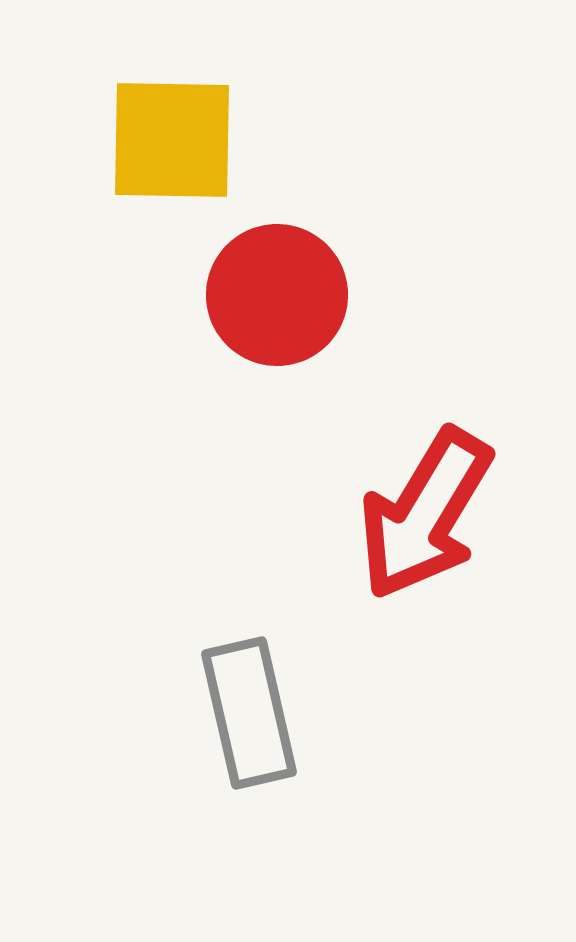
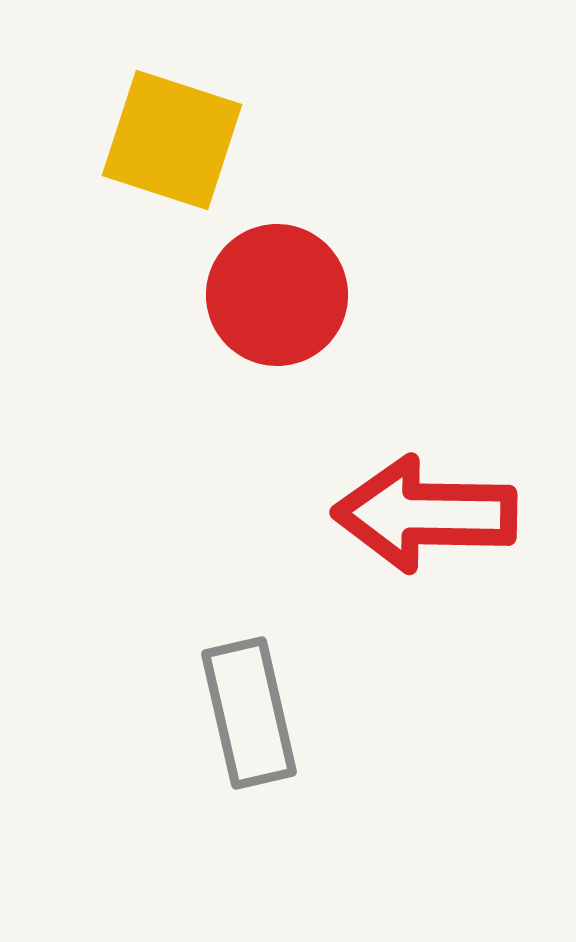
yellow square: rotated 17 degrees clockwise
red arrow: rotated 60 degrees clockwise
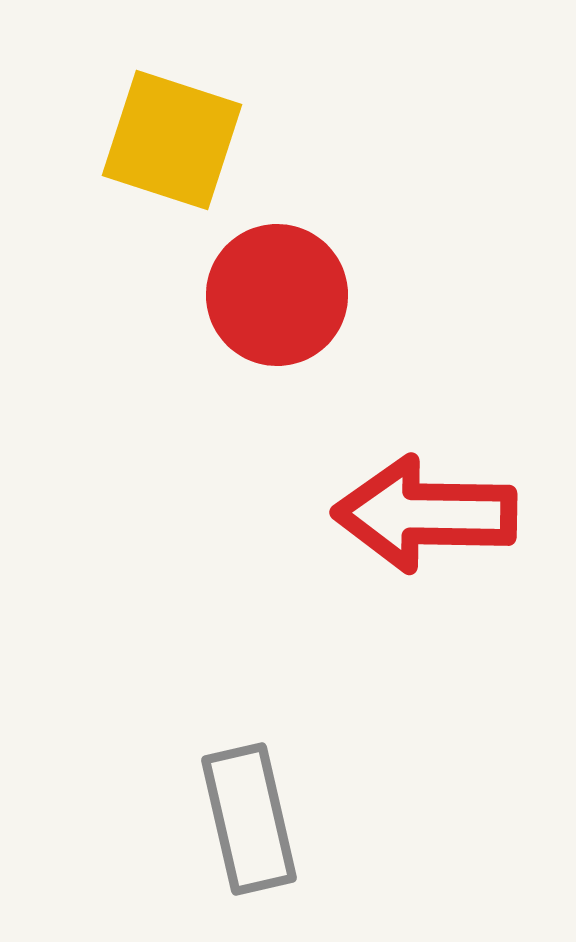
gray rectangle: moved 106 px down
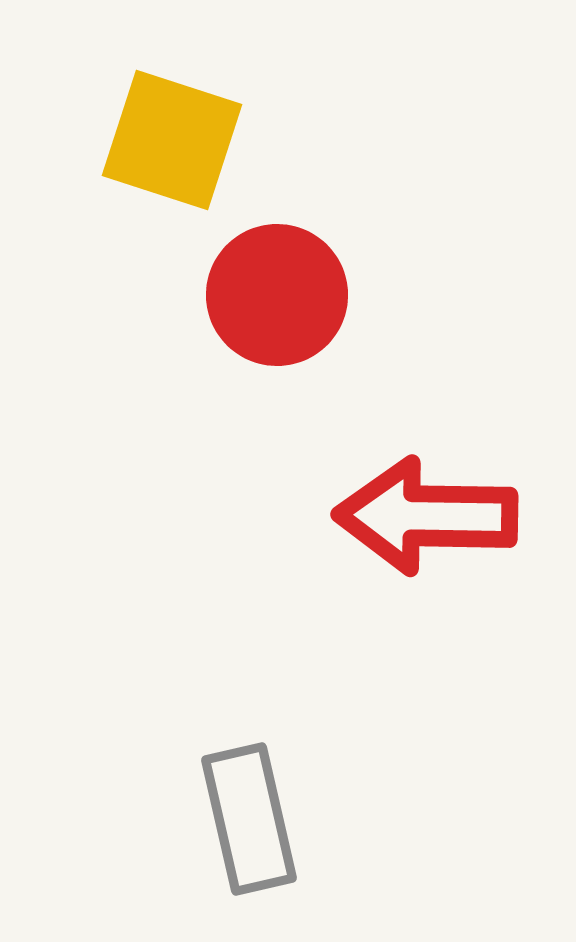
red arrow: moved 1 px right, 2 px down
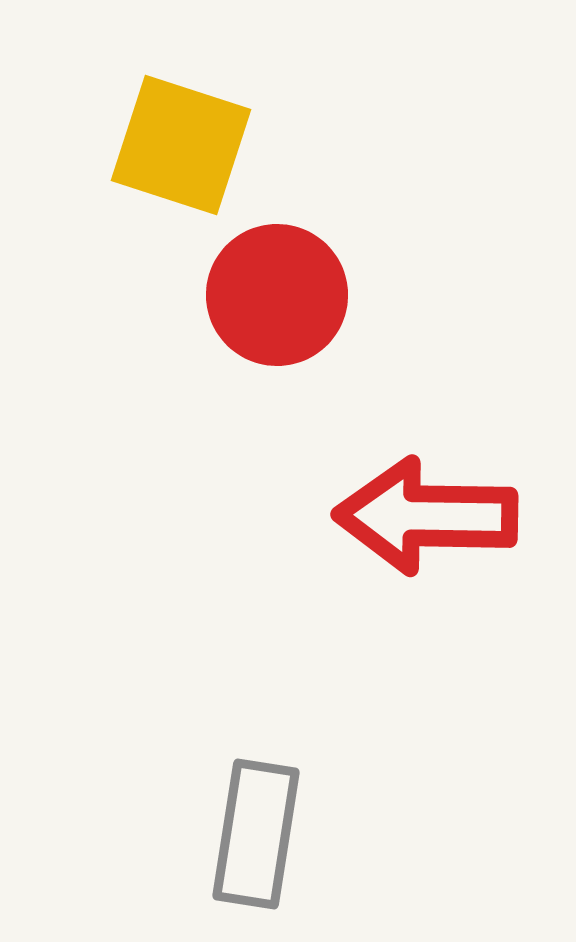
yellow square: moved 9 px right, 5 px down
gray rectangle: moved 7 px right, 15 px down; rotated 22 degrees clockwise
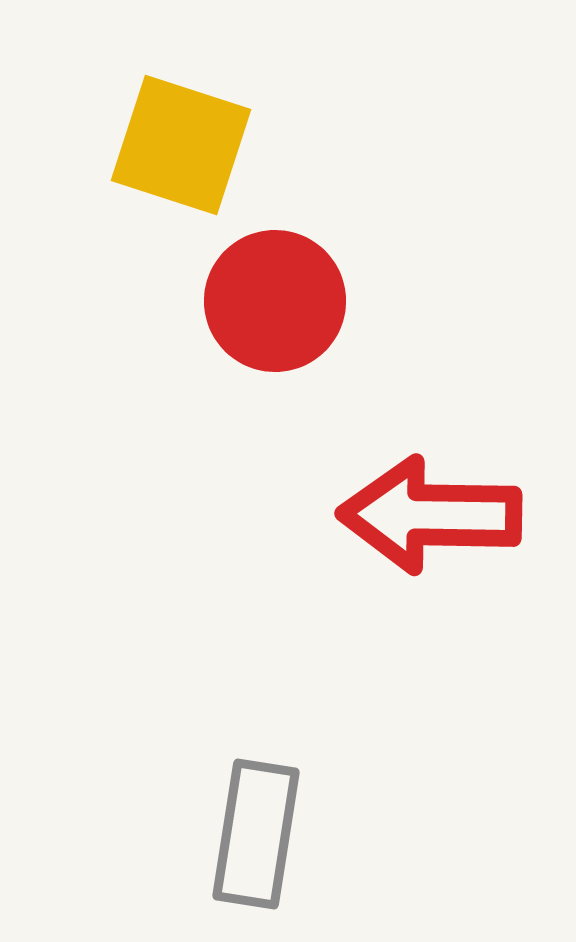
red circle: moved 2 px left, 6 px down
red arrow: moved 4 px right, 1 px up
